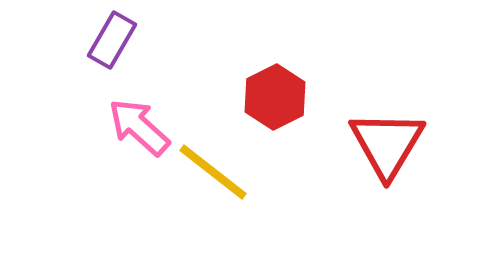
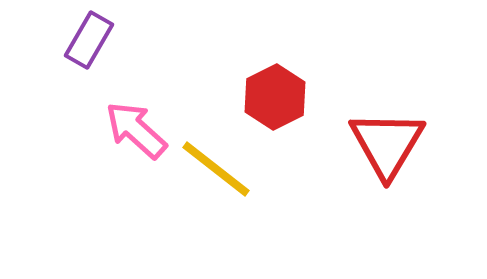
purple rectangle: moved 23 px left
pink arrow: moved 3 px left, 3 px down
yellow line: moved 3 px right, 3 px up
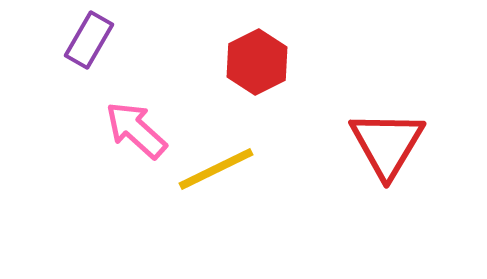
red hexagon: moved 18 px left, 35 px up
yellow line: rotated 64 degrees counterclockwise
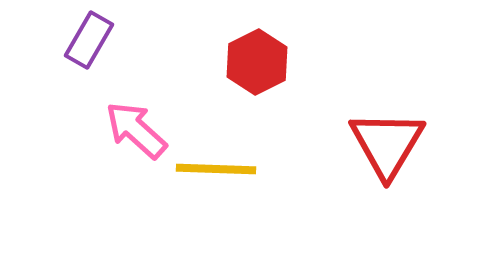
yellow line: rotated 28 degrees clockwise
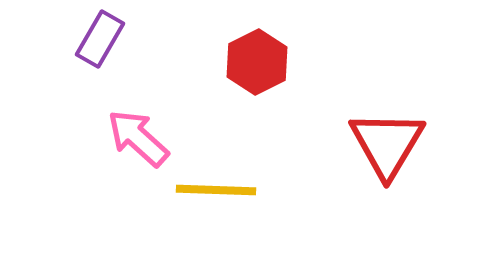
purple rectangle: moved 11 px right, 1 px up
pink arrow: moved 2 px right, 8 px down
yellow line: moved 21 px down
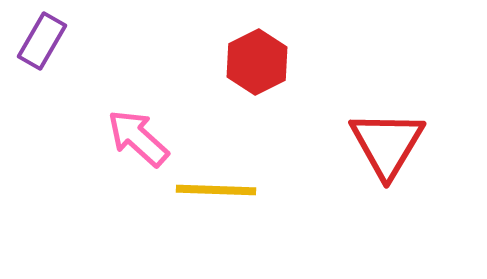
purple rectangle: moved 58 px left, 2 px down
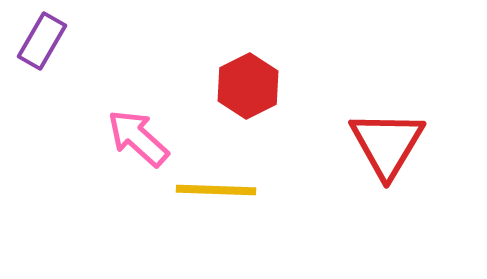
red hexagon: moved 9 px left, 24 px down
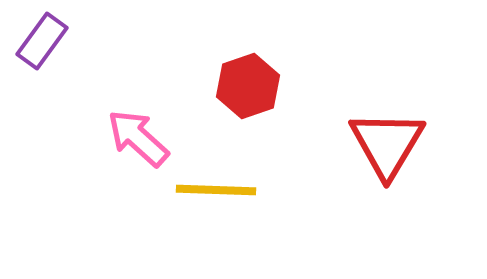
purple rectangle: rotated 6 degrees clockwise
red hexagon: rotated 8 degrees clockwise
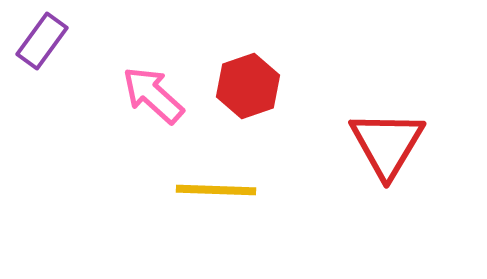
pink arrow: moved 15 px right, 43 px up
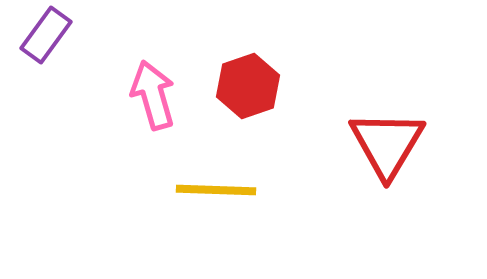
purple rectangle: moved 4 px right, 6 px up
pink arrow: rotated 32 degrees clockwise
